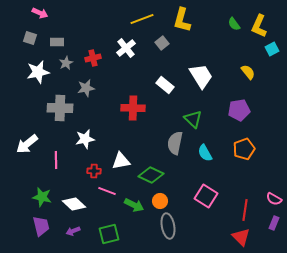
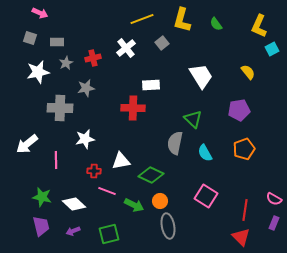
green semicircle at (234, 24): moved 18 px left
white rectangle at (165, 85): moved 14 px left; rotated 42 degrees counterclockwise
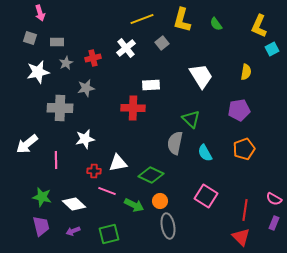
pink arrow at (40, 13): rotated 49 degrees clockwise
yellow semicircle at (248, 72): moved 2 px left; rotated 49 degrees clockwise
green triangle at (193, 119): moved 2 px left
white triangle at (121, 161): moved 3 px left, 2 px down
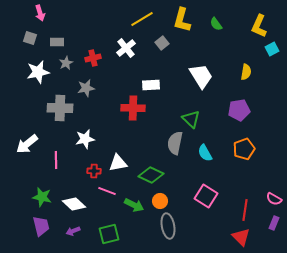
yellow line at (142, 19): rotated 10 degrees counterclockwise
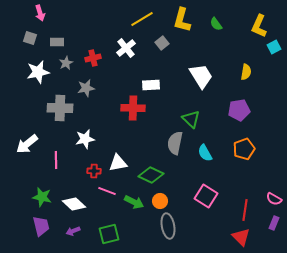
cyan square at (272, 49): moved 2 px right, 2 px up
green arrow at (134, 205): moved 3 px up
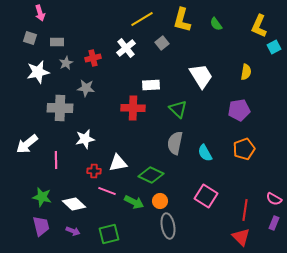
gray star at (86, 88): rotated 18 degrees clockwise
green triangle at (191, 119): moved 13 px left, 10 px up
purple arrow at (73, 231): rotated 136 degrees counterclockwise
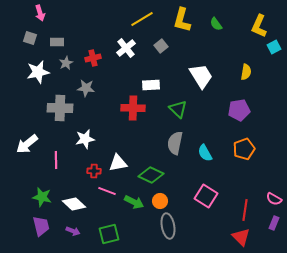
gray square at (162, 43): moved 1 px left, 3 px down
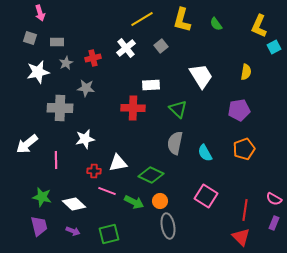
purple trapezoid at (41, 226): moved 2 px left
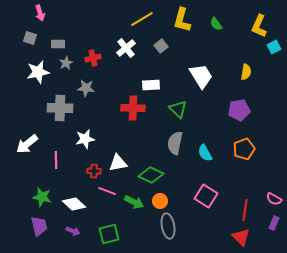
gray rectangle at (57, 42): moved 1 px right, 2 px down
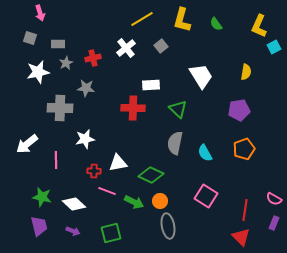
green square at (109, 234): moved 2 px right, 1 px up
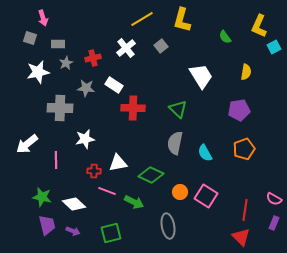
pink arrow at (40, 13): moved 3 px right, 5 px down
green semicircle at (216, 24): moved 9 px right, 13 px down
white rectangle at (151, 85): moved 37 px left; rotated 36 degrees clockwise
orange circle at (160, 201): moved 20 px right, 9 px up
purple trapezoid at (39, 226): moved 8 px right, 1 px up
